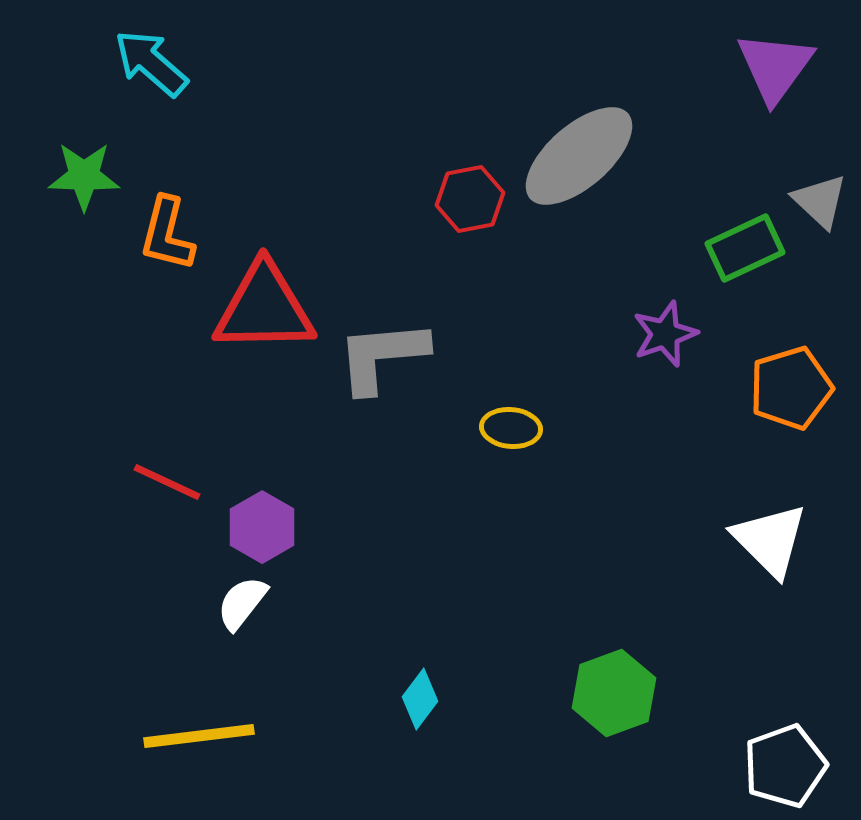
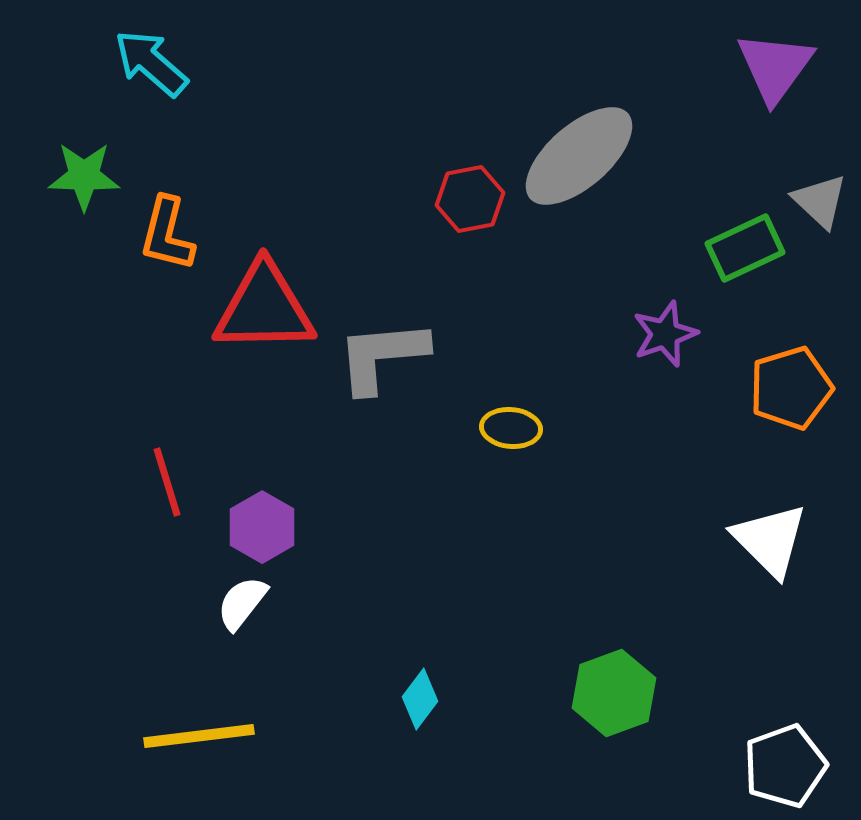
red line: rotated 48 degrees clockwise
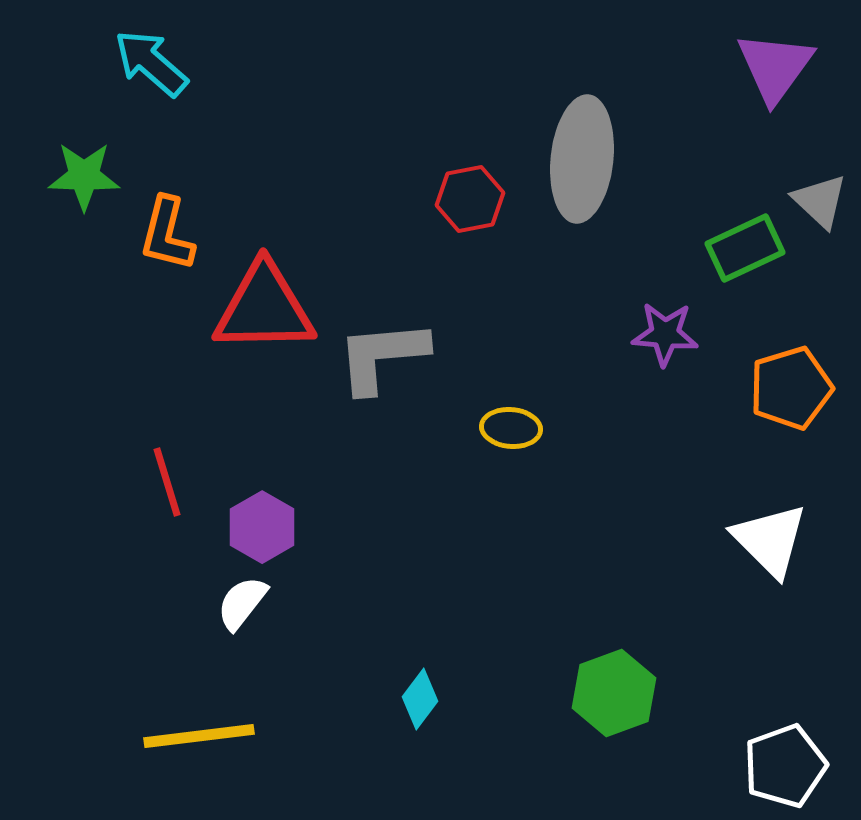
gray ellipse: moved 3 px right, 3 px down; rotated 43 degrees counterclockwise
purple star: rotated 24 degrees clockwise
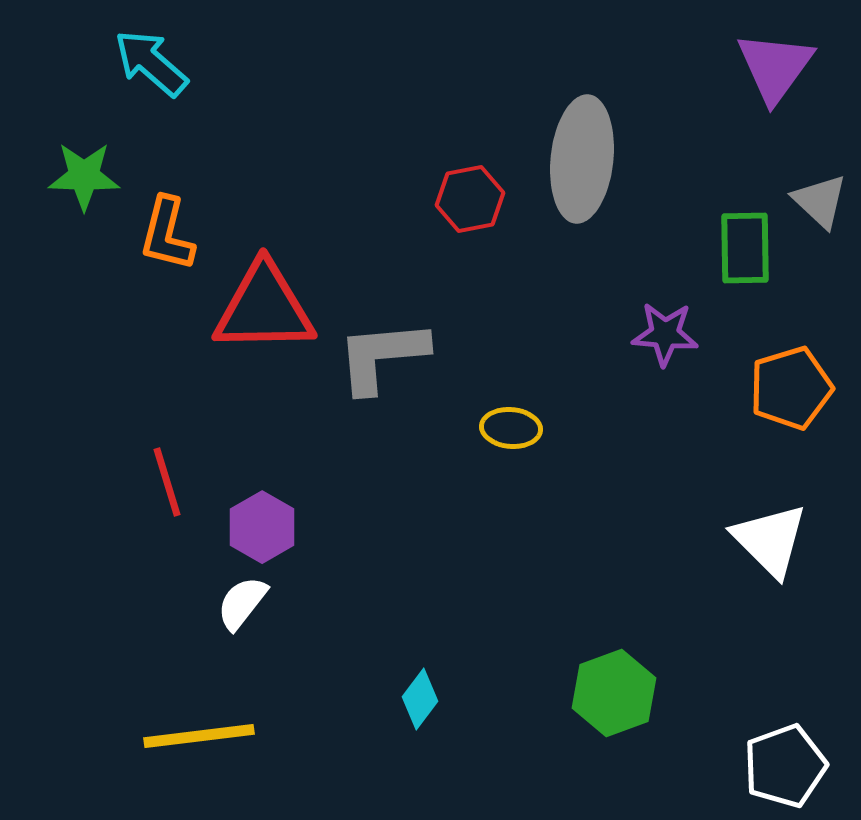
green rectangle: rotated 66 degrees counterclockwise
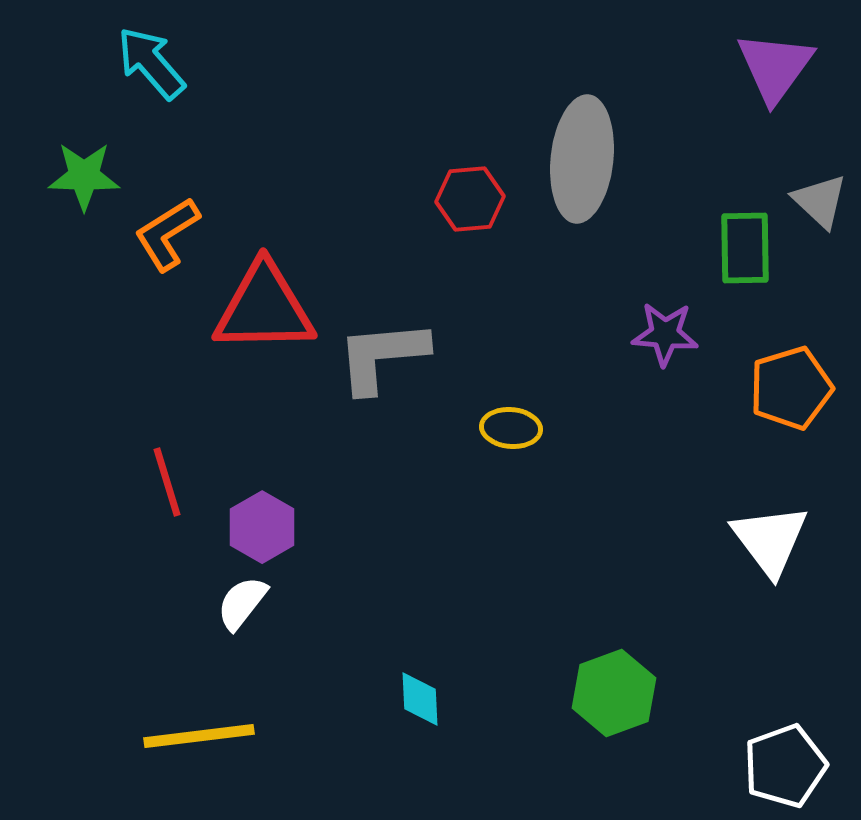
cyan arrow: rotated 8 degrees clockwise
red hexagon: rotated 6 degrees clockwise
orange L-shape: rotated 44 degrees clockwise
white triangle: rotated 8 degrees clockwise
cyan diamond: rotated 40 degrees counterclockwise
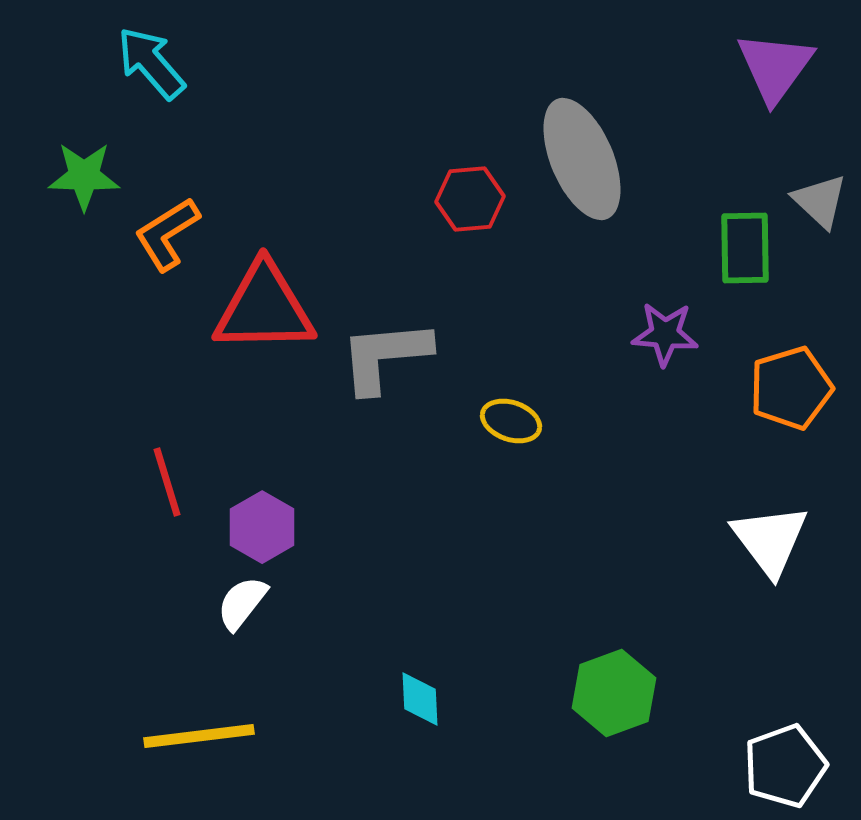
gray ellipse: rotated 29 degrees counterclockwise
gray L-shape: moved 3 px right
yellow ellipse: moved 7 px up; rotated 14 degrees clockwise
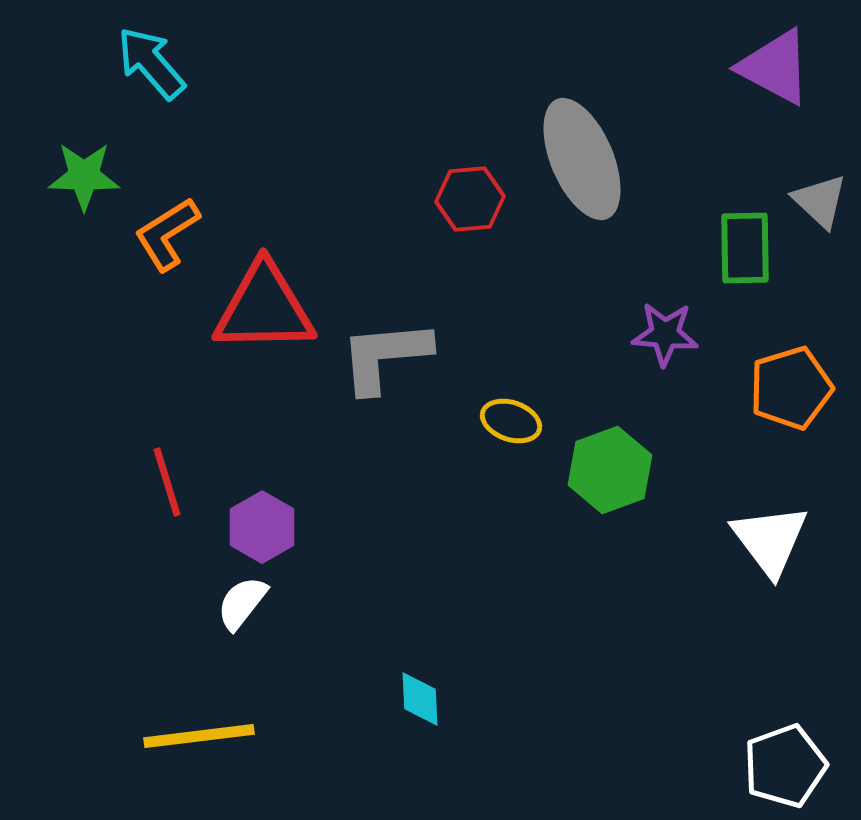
purple triangle: rotated 38 degrees counterclockwise
green hexagon: moved 4 px left, 223 px up
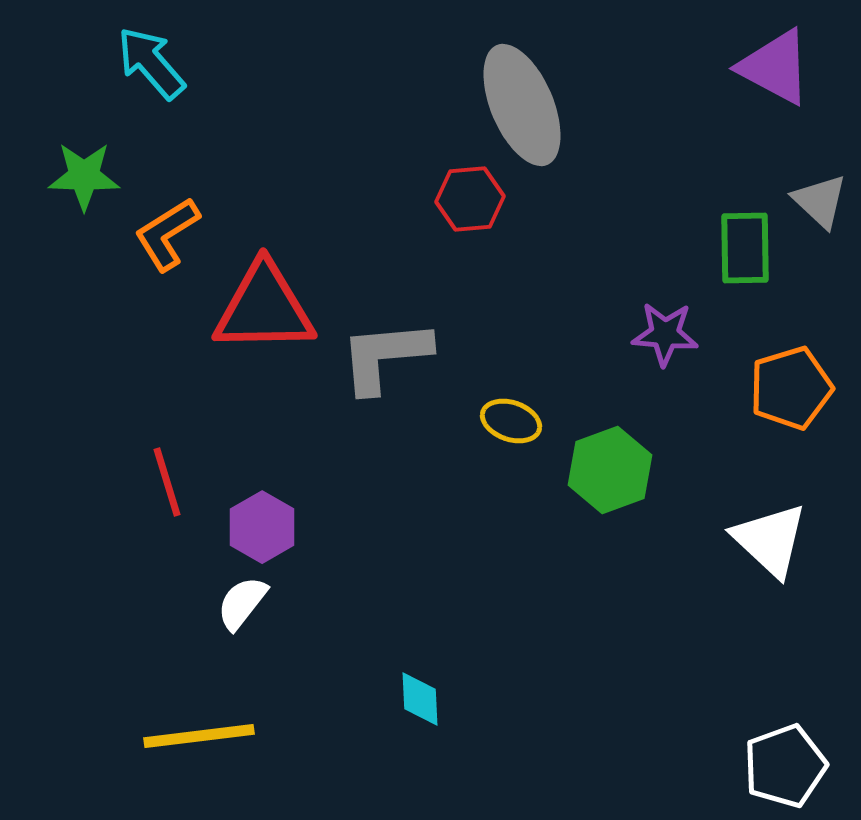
gray ellipse: moved 60 px left, 54 px up
white triangle: rotated 10 degrees counterclockwise
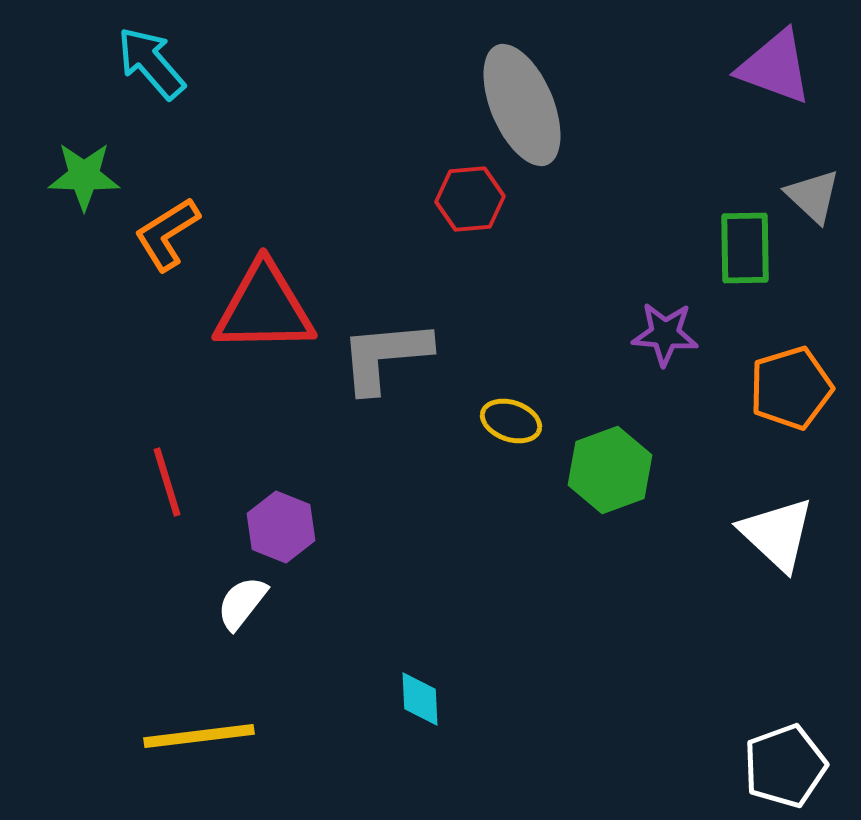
purple triangle: rotated 8 degrees counterclockwise
gray triangle: moved 7 px left, 5 px up
purple hexagon: moved 19 px right; rotated 8 degrees counterclockwise
white triangle: moved 7 px right, 6 px up
